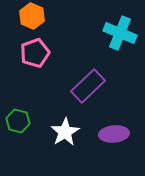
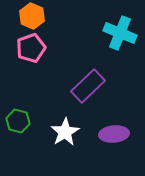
pink pentagon: moved 4 px left, 5 px up
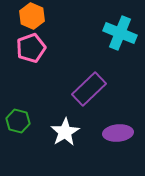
purple rectangle: moved 1 px right, 3 px down
purple ellipse: moved 4 px right, 1 px up
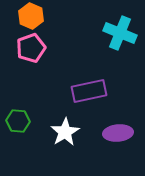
orange hexagon: moved 1 px left
purple rectangle: moved 2 px down; rotated 32 degrees clockwise
green hexagon: rotated 10 degrees counterclockwise
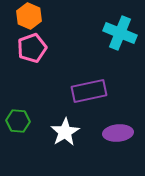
orange hexagon: moved 2 px left
pink pentagon: moved 1 px right
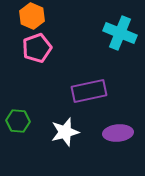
orange hexagon: moved 3 px right
pink pentagon: moved 5 px right
white star: rotated 16 degrees clockwise
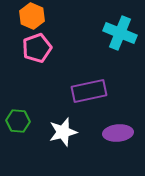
white star: moved 2 px left
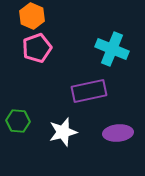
cyan cross: moved 8 px left, 16 px down
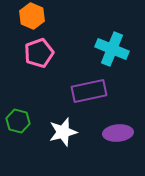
pink pentagon: moved 2 px right, 5 px down
green hexagon: rotated 10 degrees clockwise
